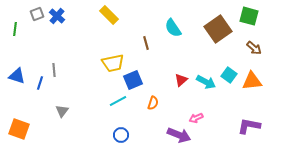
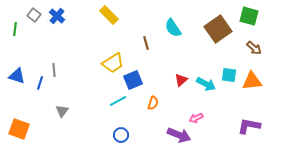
gray square: moved 3 px left, 1 px down; rotated 32 degrees counterclockwise
yellow trapezoid: rotated 20 degrees counterclockwise
cyan square: rotated 28 degrees counterclockwise
cyan arrow: moved 2 px down
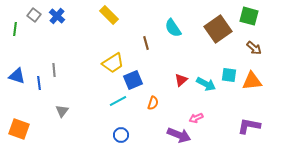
blue line: moved 1 px left; rotated 24 degrees counterclockwise
